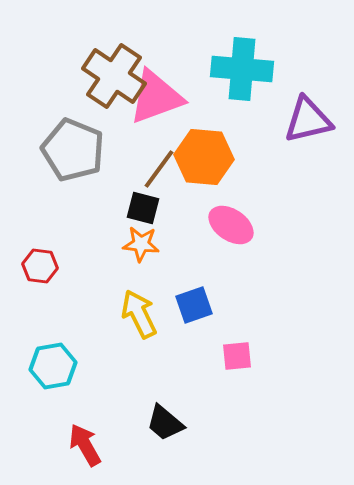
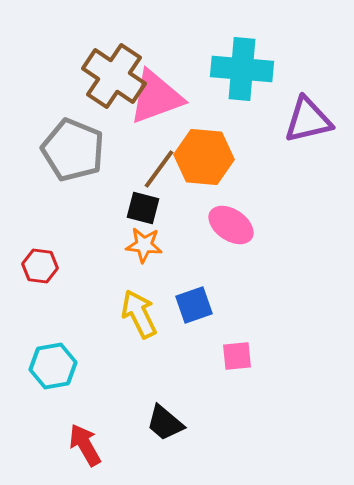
orange star: moved 3 px right, 1 px down
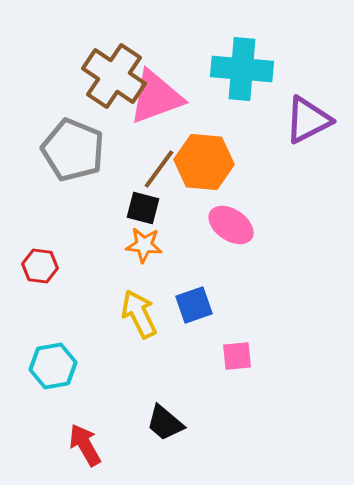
purple triangle: rotated 14 degrees counterclockwise
orange hexagon: moved 5 px down
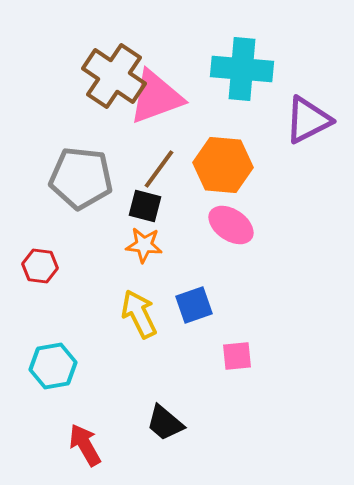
gray pentagon: moved 8 px right, 28 px down; rotated 16 degrees counterclockwise
orange hexagon: moved 19 px right, 3 px down
black square: moved 2 px right, 2 px up
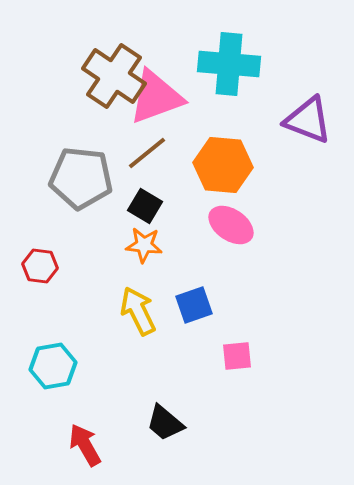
cyan cross: moved 13 px left, 5 px up
purple triangle: rotated 48 degrees clockwise
brown line: moved 12 px left, 16 px up; rotated 15 degrees clockwise
black square: rotated 16 degrees clockwise
yellow arrow: moved 1 px left, 3 px up
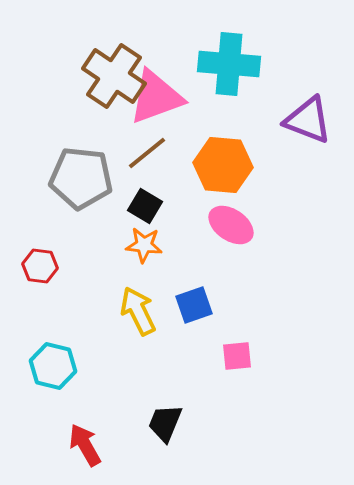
cyan hexagon: rotated 24 degrees clockwise
black trapezoid: rotated 72 degrees clockwise
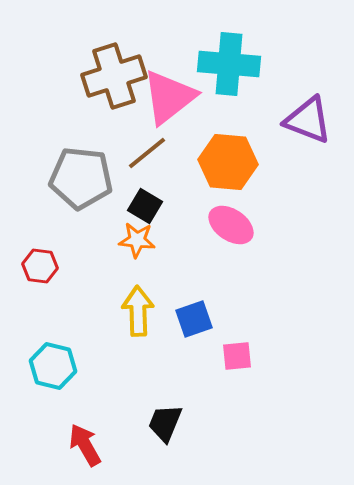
brown cross: rotated 38 degrees clockwise
pink triangle: moved 13 px right; rotated 18 degrees counterclockwise
orange hexagon: moved 5 px right, 3 px up
orange star: moved 7 px left, 5 px up
blue square: moved 14 px down
yellow arrow: rotated 24 degrees clockwise
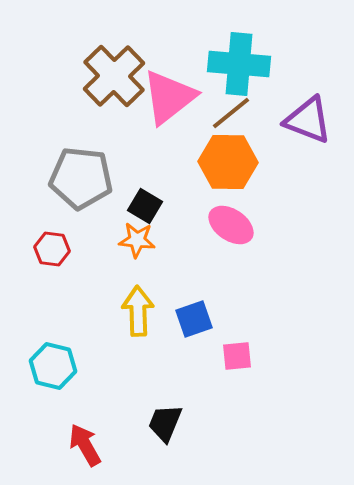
cyan cross: moved 10 px right
brown cross: rotated 26 degrees counterclockwise
brown line: moved 84 px right, 40 px up
orange hexagon: rotated 4 degrees counterclockwise
red hexagon: moved 12 px right, 17 px up
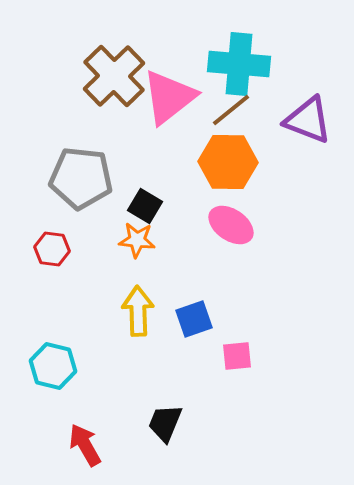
brown line: moved 3 px up
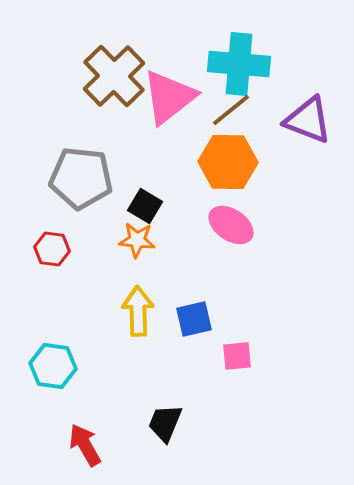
blue square: rotated 6 degrees clockwise
cyan hexagon: rotated 6 degrees counterclockwise
